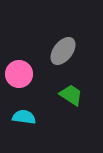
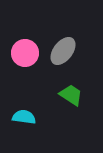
pink circle: moved 6 px right, 21 px up
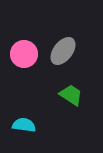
pink circle: moved 1 px left, 1 px down
cyan semicircle: moved 8 px down
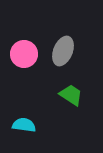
gray ellipse: rotated 16 degrees counterclockwise
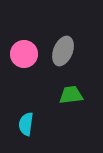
green trapezoid: rotated 40 degrees counterclockwise
cyan semicircle: moved 2 px right, 1 px up; rotated 90 degrees counterclockwise
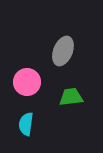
pink circle: moved 3 px right, 28 px down
green trapezoid: moved 2 px down
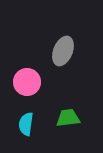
green trapezoid: moved 3 px left, 21 px down
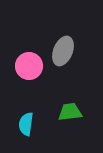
pink circle: moved 2 px right, 16 px up
green trapezoid: moved 2 px right, 6 px up
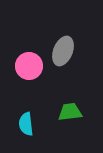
cyan semicircle: rotated 15 degrees counterclockwise
